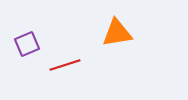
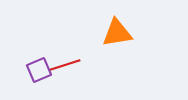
purple square: moved 12 px right, 26 px down
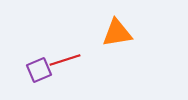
red line: moved 5 px up
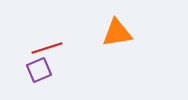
red line: moved 18 px left, 12 px up
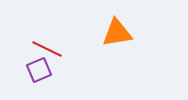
red line: moved 1 px down; rotated 44 degrees clockwise
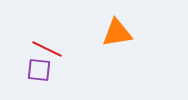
purple square: rotated 30 degrees clockwise
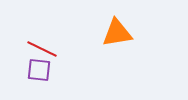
red line: moved 5 px left
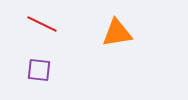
red line: moved 25 px up
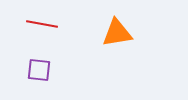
red line: rotated 16 degrees counterclockwise
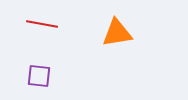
purple square: moved 6 px down
